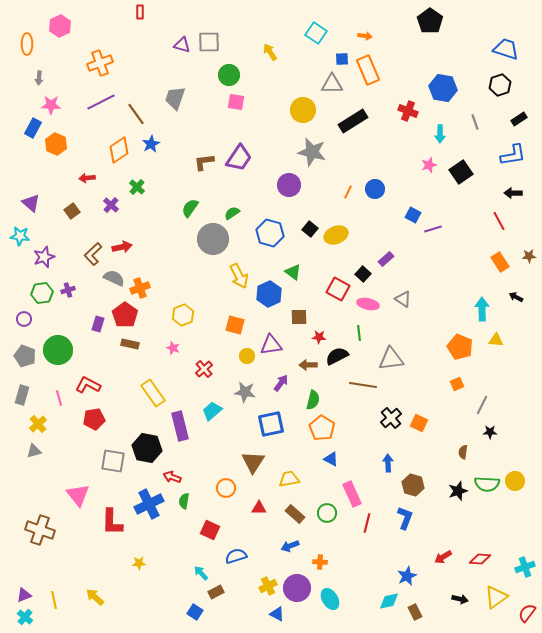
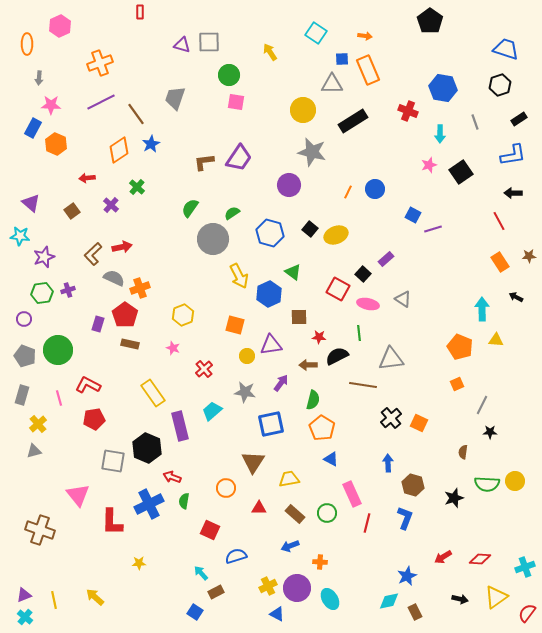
black hexagon at (147, 448): rotated 12 degrees clockwise
black star at (458, 491): moved 4 px left, 7 px down
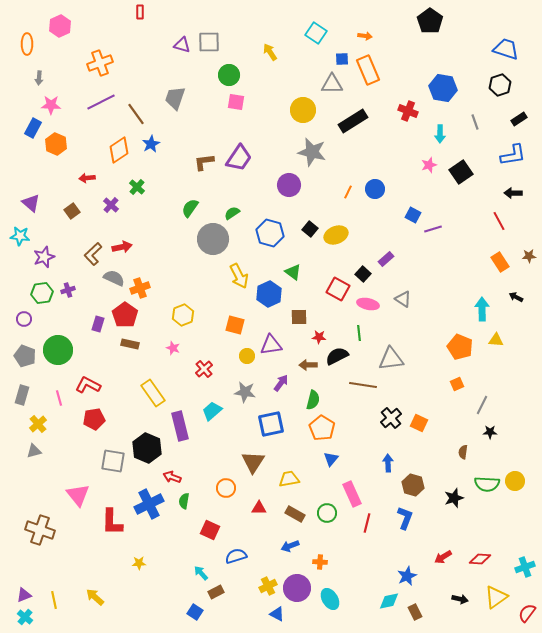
blue triangle at (331, 459): rotated 42 degrees clockwise
brown rectangle at (295, 514): rotated 12 degrees counterclockwise
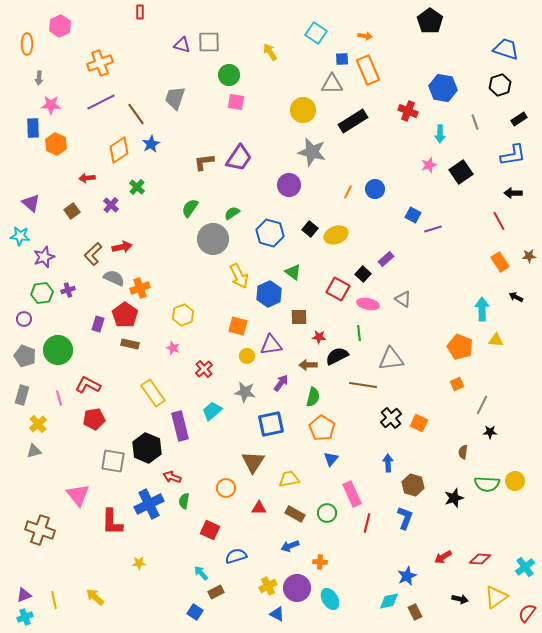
blue rectangle at (33, 128): rotated 30 degrees counterclockwise
orange square at (235, 325): moved 3 px right, 1 px down
green semicircle at (313, 400): moved 3 px up
cyan cross at (525, 567): rotated 18 degrees counterclockwise
cyan cross at (25, 617): rotated 28 degrees clockwise
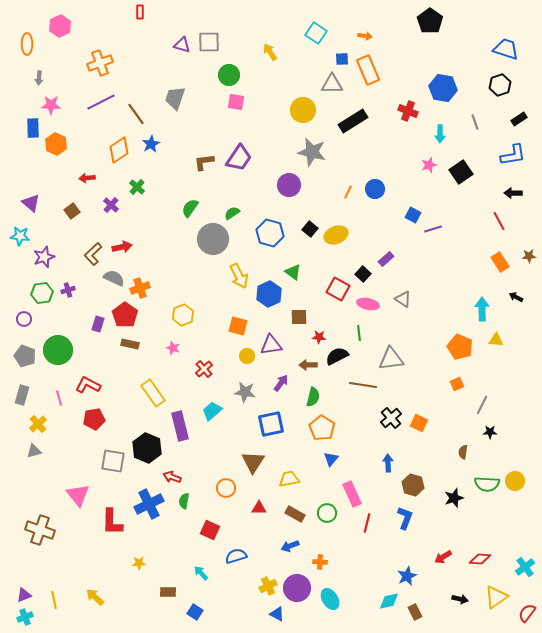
brown rectangle at (216, 592): moved 48 px left; rotated 28 degrees clockwise
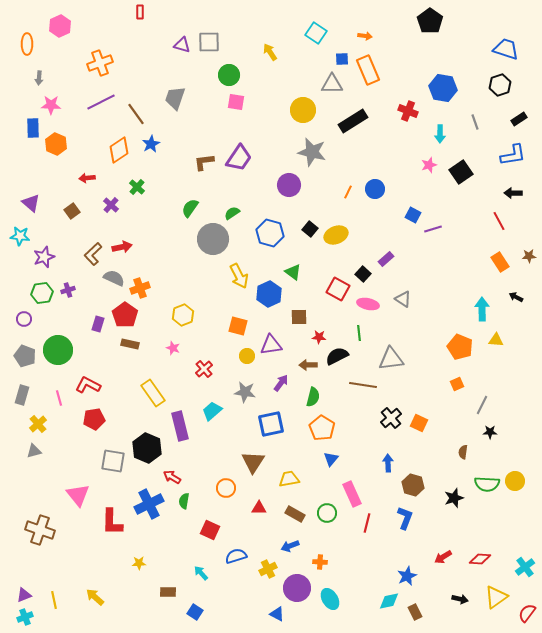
red arrow at (172, 477): rotated 12 degrees clockwise
yellow cross at (268, 586): moved 17 px up
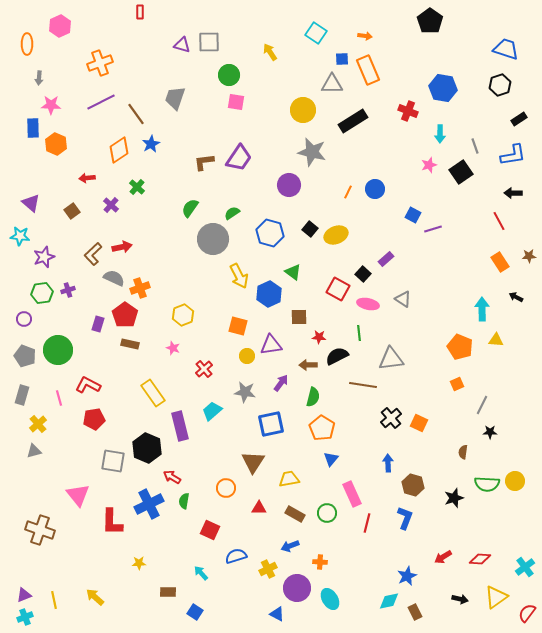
gray line at (475, 122): moved 24 px down
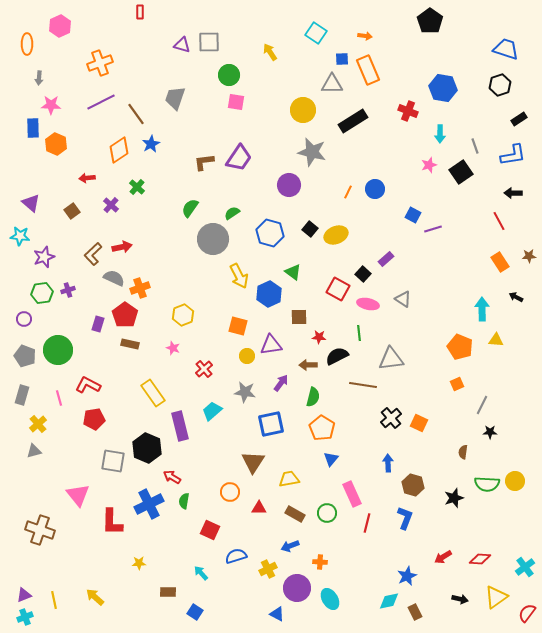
orange circle at (226, 488): moved 4 px right, 4 px down
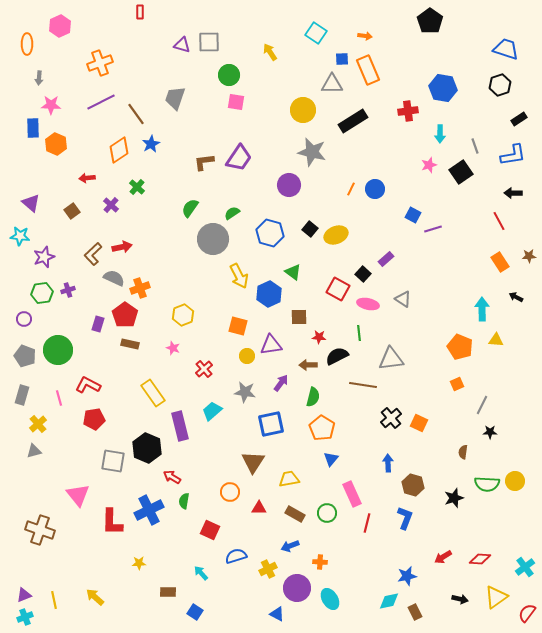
red cross at (408, 111): rotated 30 degrees counterclockwise
orange line at (348, 192): moved 3 px right, 3 px up
blue cross at (149, 504): moved 6 px down
blue star at (407, 576): rotated 12 degrees clockwise
